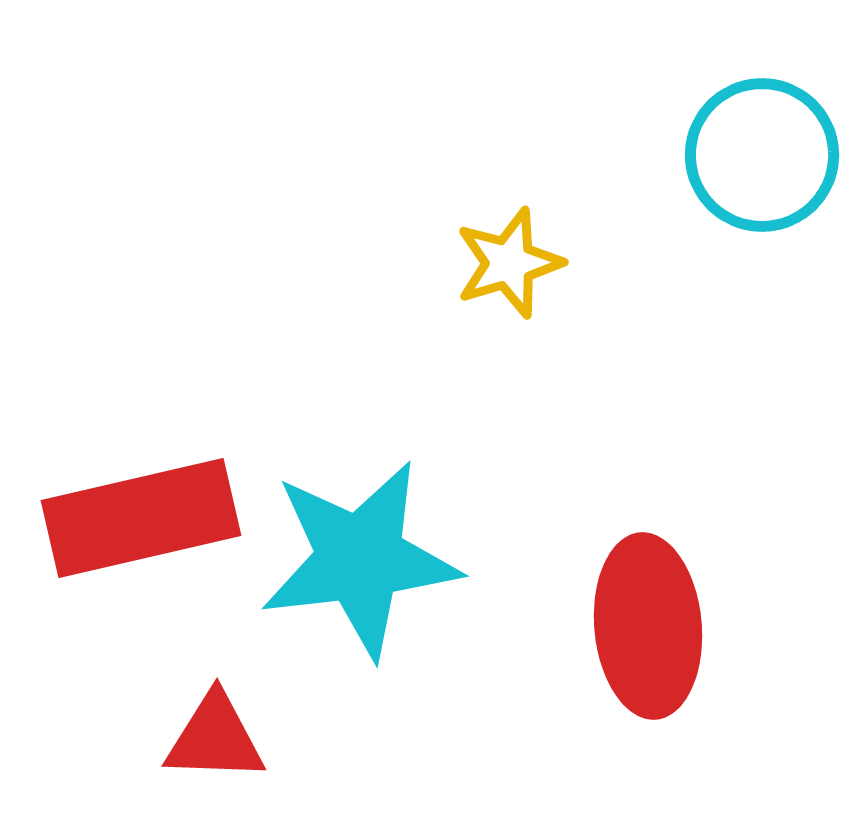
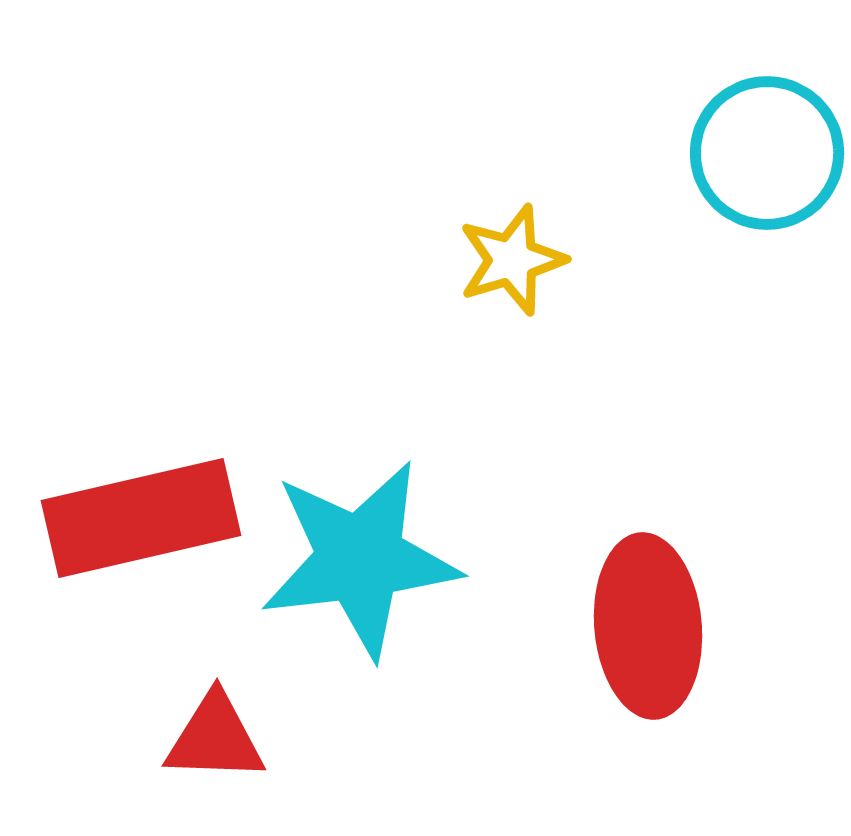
cyan circle: moved 5 px right, 2 px up
yellow star: moved 3 px right, 3 px up
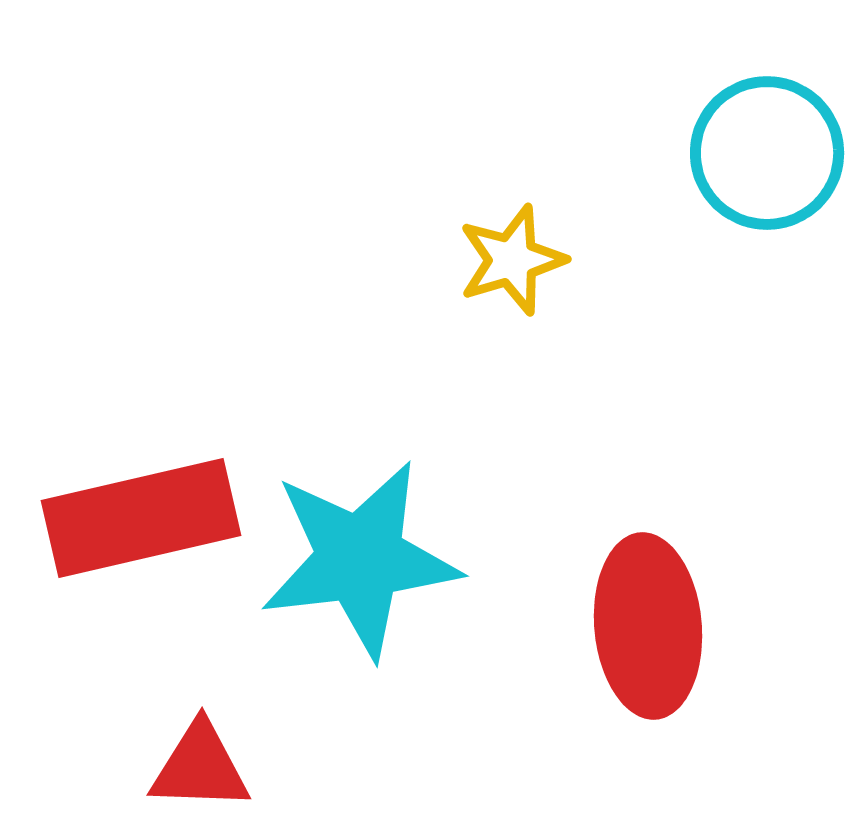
red triangle: moved 15 px left, 29 px down
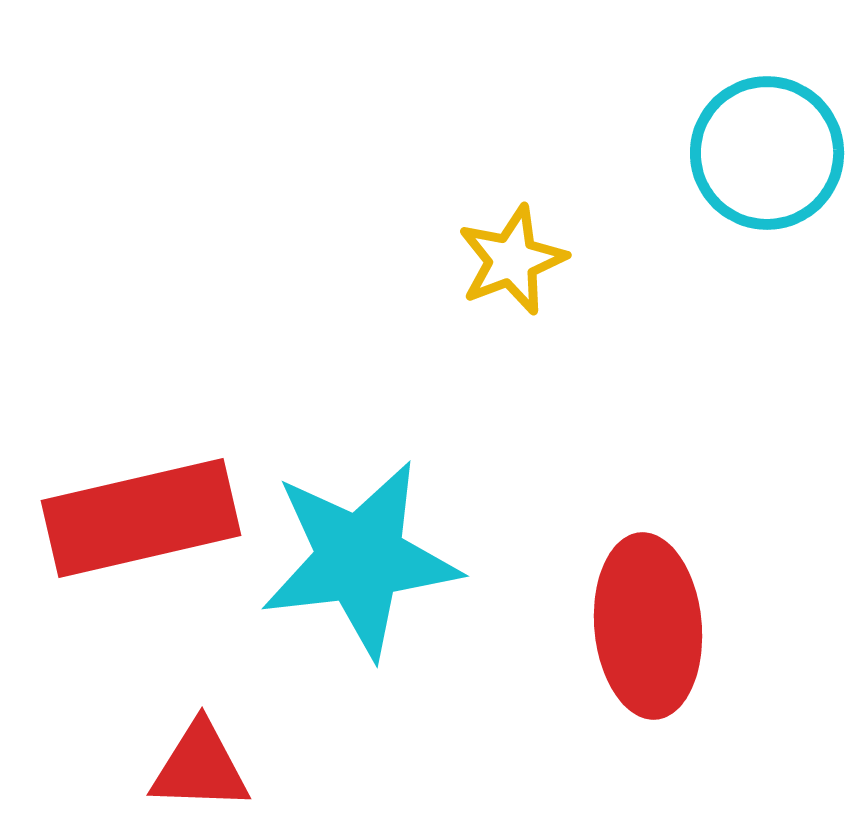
yellow star: rotated 4 degrees counterclockwise
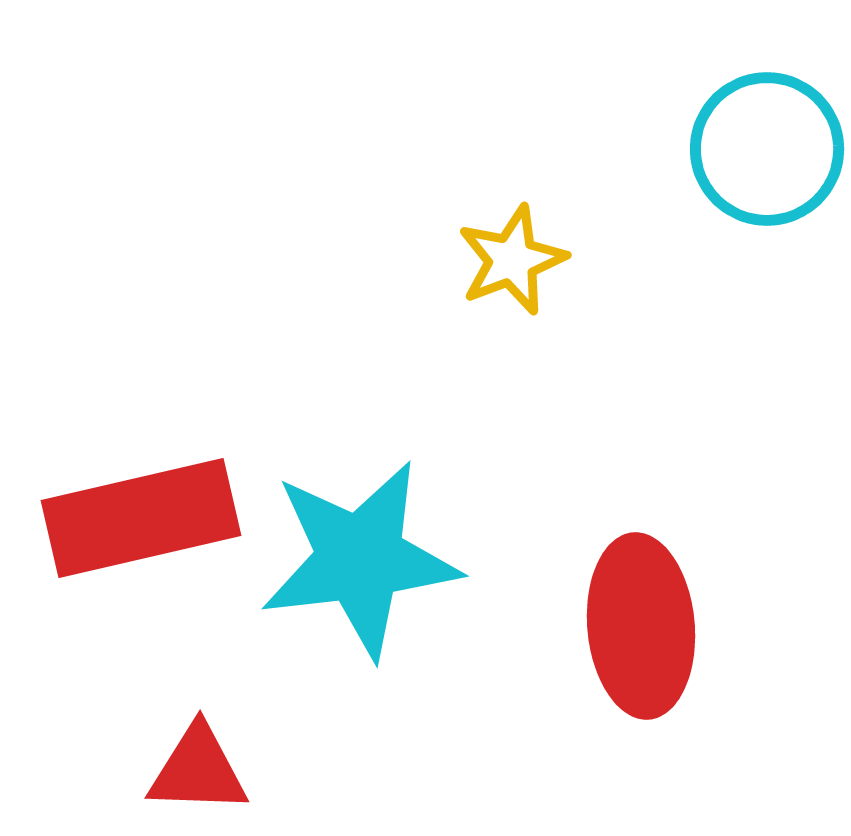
cyan circle: moved 4 px up
red ellipse: moved 7 px left
red triangle: moved 2 px left, 3 px down
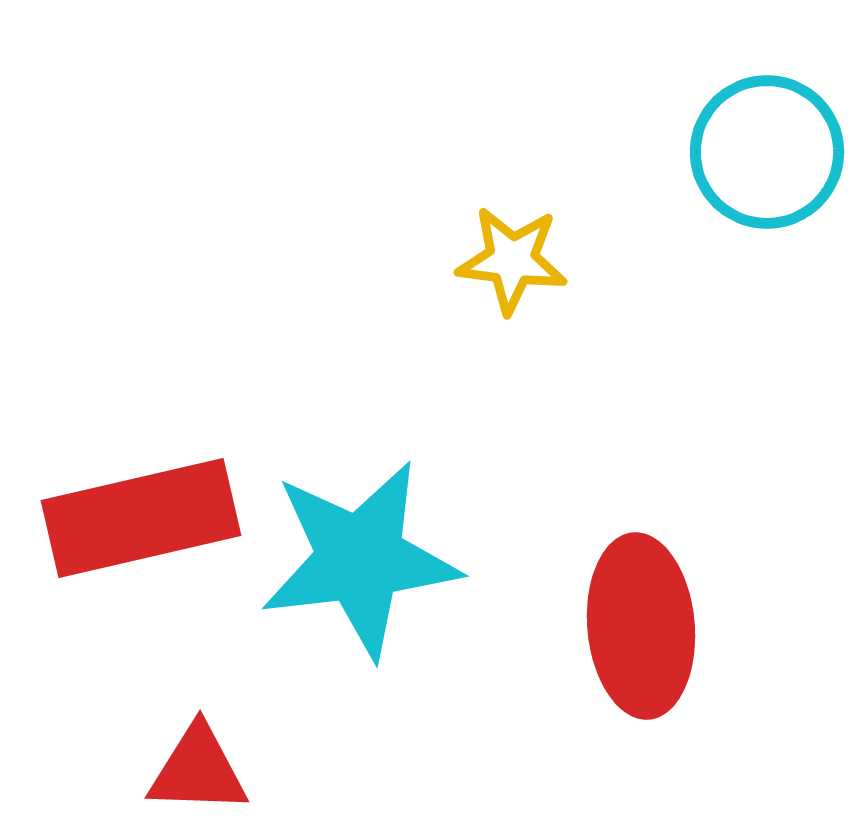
cyan circle: moved 3 px down
yellow star: rotated 28 degrees clockwise
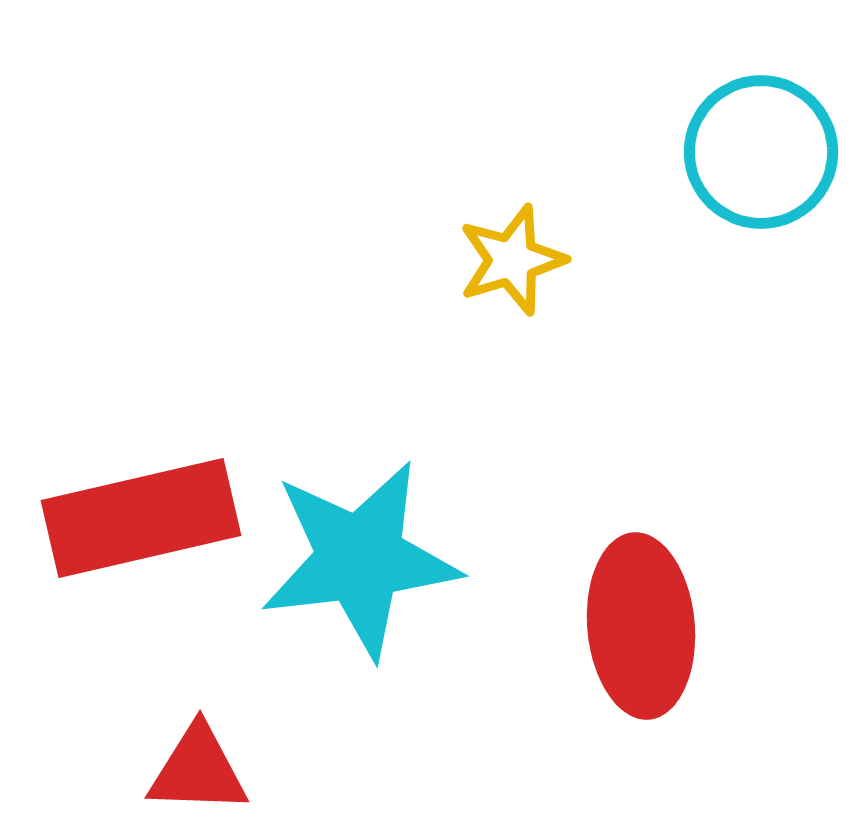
cyan circle: moved 6 px left
yellow star: rotated 24 degrees counterclockwise
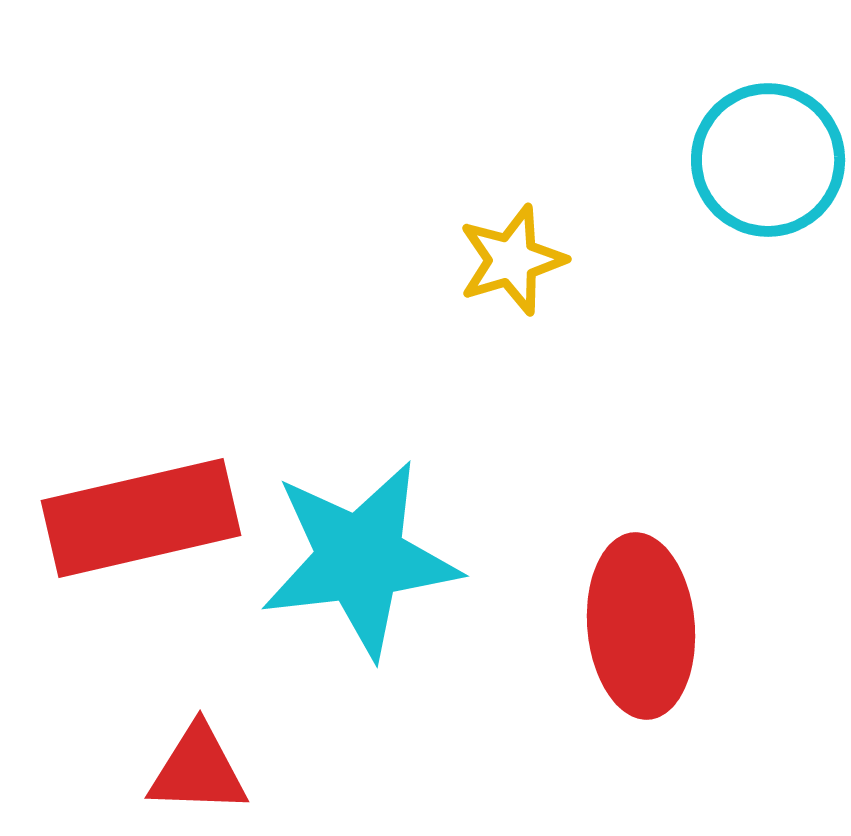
cyan circle: moved 7 px right, 8 px down
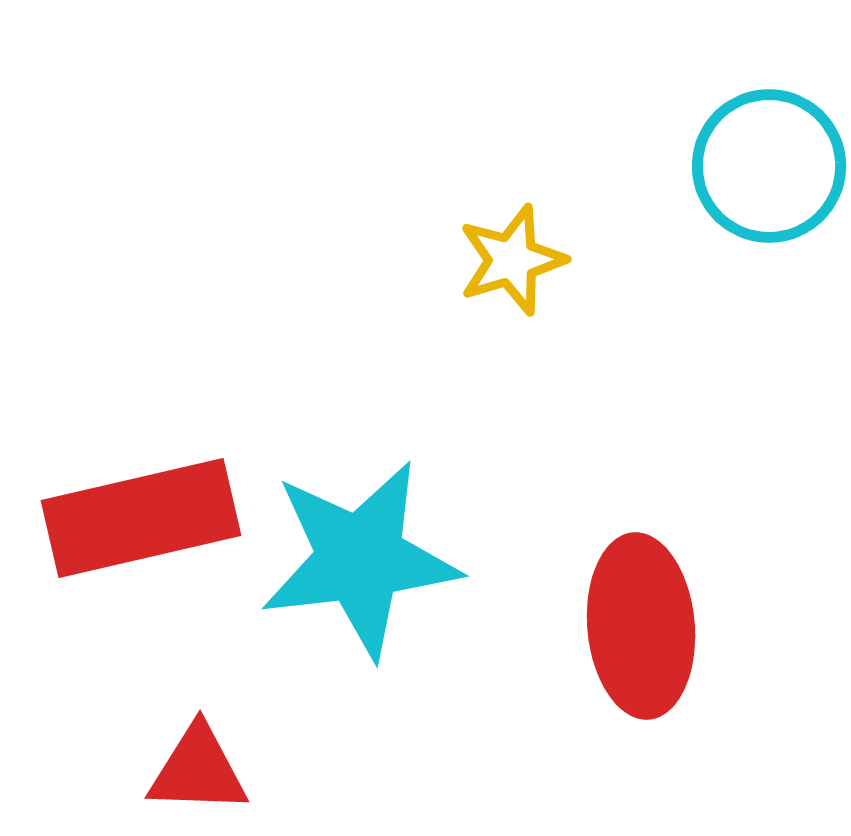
cyan circle: moved 1 px right, 6 px down
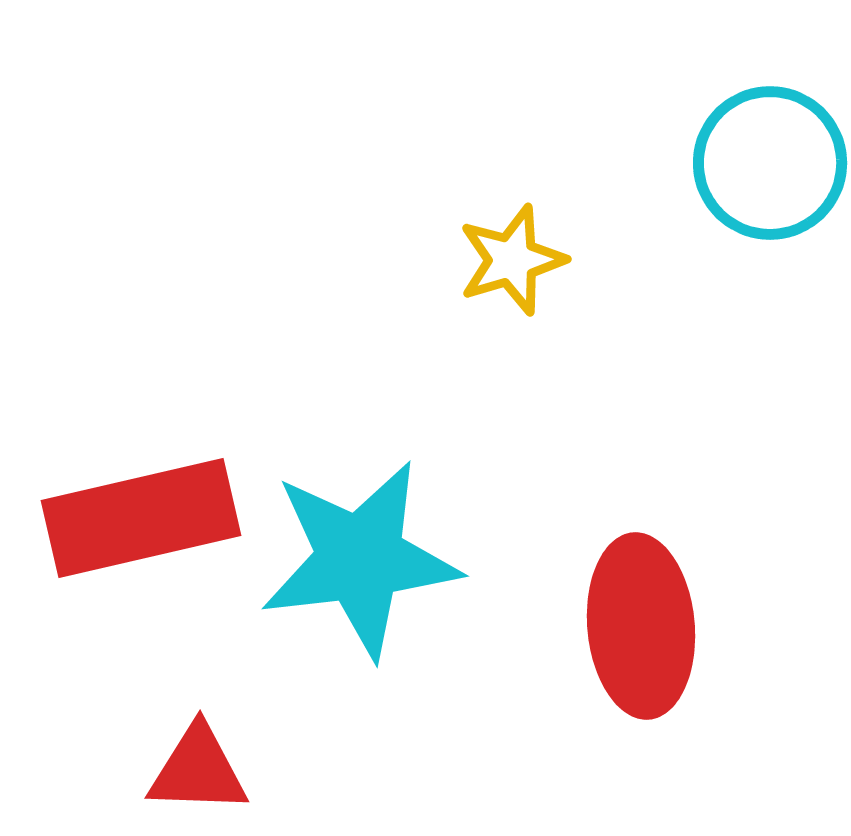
cyan circle: moved 1 px right, 3 px up
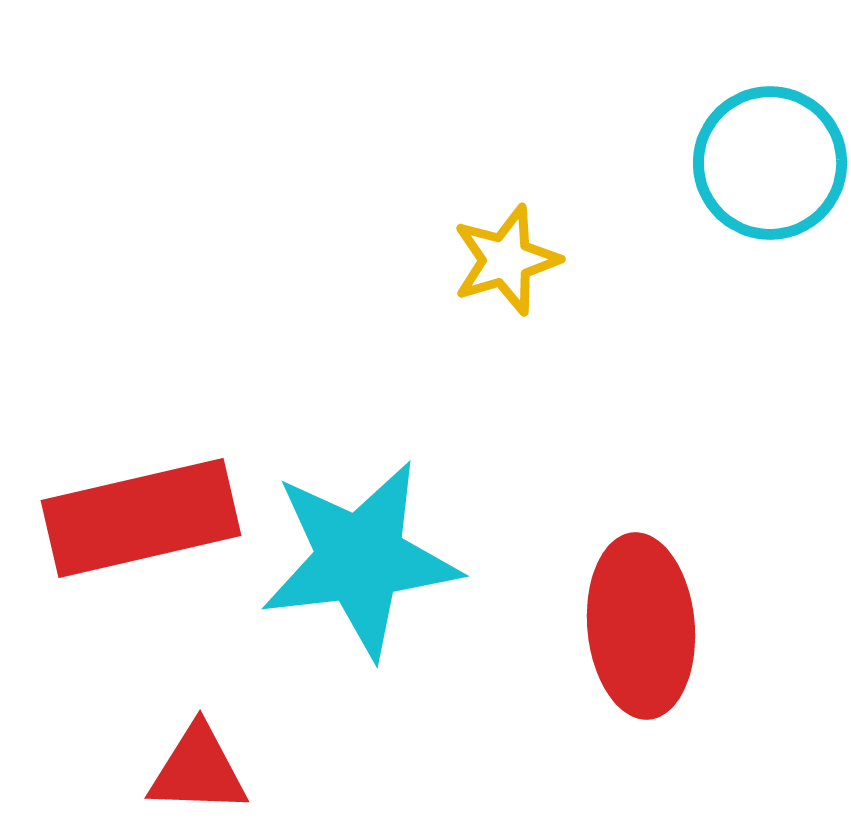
yellow star: moved 6 px left
